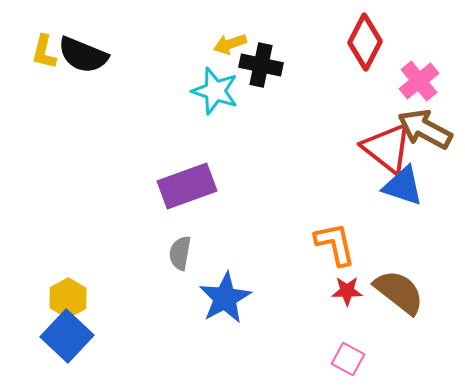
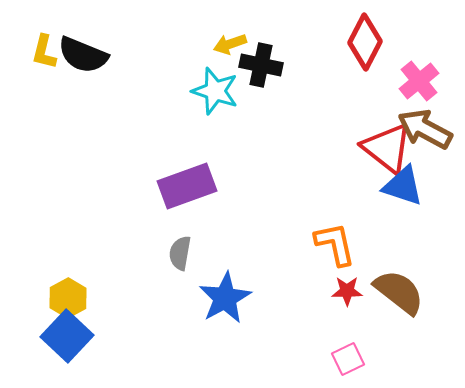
pink square: rotated 36 degrees clockwise
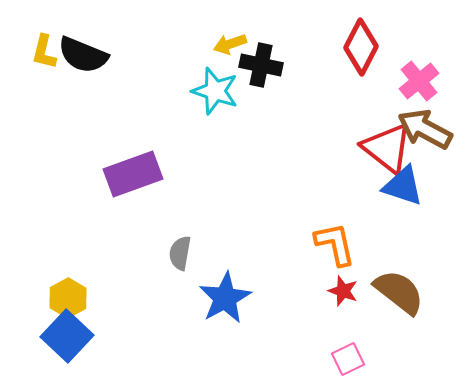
red diamond: moved 4 px left, 5 px down
purple rectangle: moved 54 px left, 12 px up
red star: moved 4 px left; rotated 20 degrees clockwise
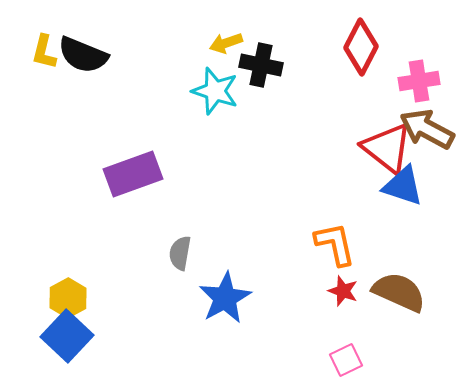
yellow arrow: moved 4 px left, 1 px up
pink cross: rotated 30 degrees clockwise
brown arrow: moved 2 px right
brown semicircle: rotated 14 degrees counterclockwise
pink square: moved 2 px left, 1 px down
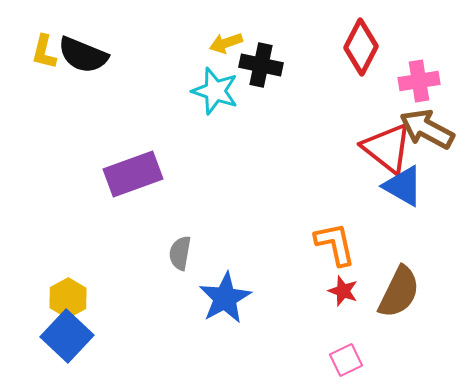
blue triangle: rotated 12 degrees clockwise
brown semicircle: rotated 92 degrees clockwise
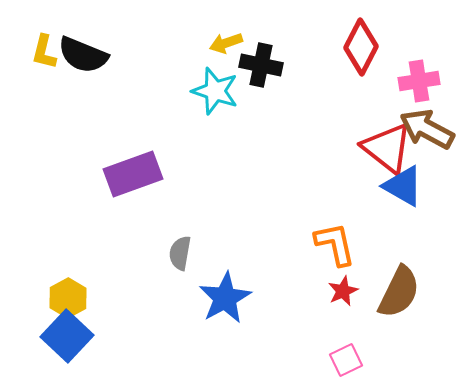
red star: rotated 28 degrees clockwise
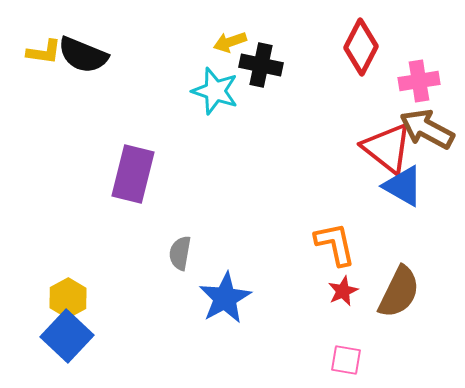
yellow arrow: moved 4 px right, 1 px up
yellow L-shape: rotated 96 degrees counterclockwise
purple rectangle: rotated 56 degrees counterclockwise
pink square: rotated 36 degrees clockwise
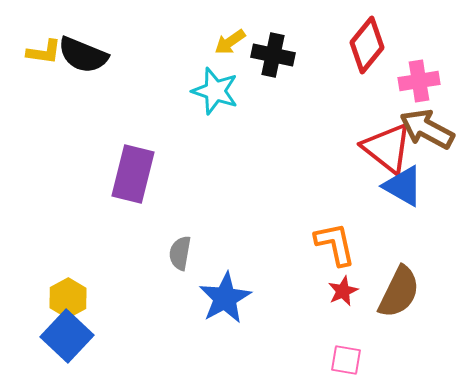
yellow arrow: rotated 16 degrees counterclockwise
red diamond: moved 6 px right, 2 px up; rotated 12 degrees clockwise
black cross: moved 12 px right, 10 px up
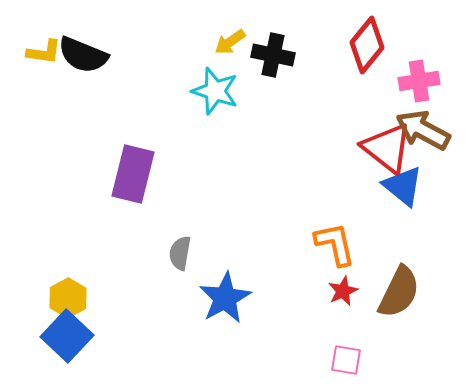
brown arrow: moved 4 px left, 1 px down
blue triangle: rotated 9 degrees clockwise
